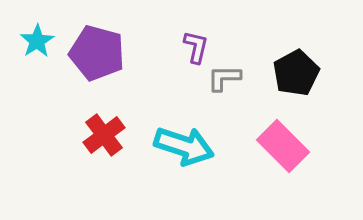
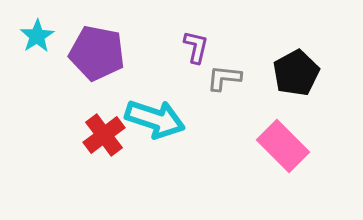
cyan star: moved 5 px up
purple pentagon: rotated 4 degrees counterclockwise
gray L-shape: rotated 6 degrees clockwise
cyan arrow: moved 29 px left, 27 px up
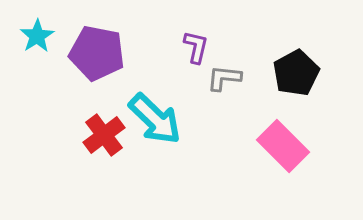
cyan arrow: rotated 26 degrees clockwise
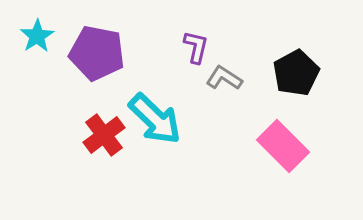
gray L-shape: rotated 27 degrees clockwise
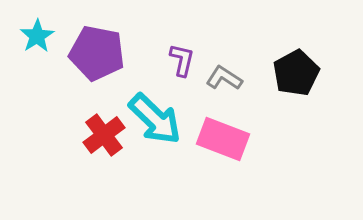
purple L-shape: moved 14 px left, 13 px down
pink rectangle: moved 60 px left, 7 px up; rotated 24 degrees counterclockwise
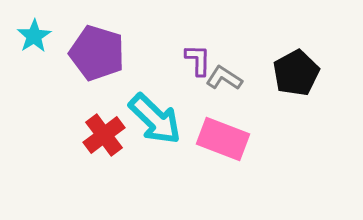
cyan star: moved 3 px left
purple pentagon: rotated 6 degrees clockwise
purple L-shape: moved 16 px right; rotated 12 degrees counterclockwise
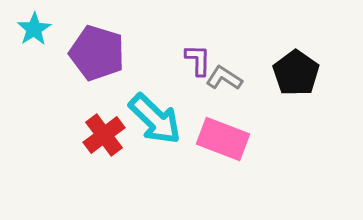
cyan star: moved 7 px up
black pentagon: rotated 9 degrees counterclockwise
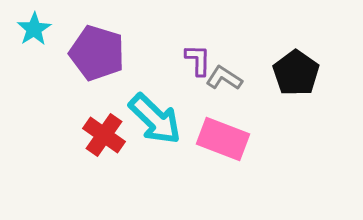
red cross: rotated 18 degrees counterclockwise
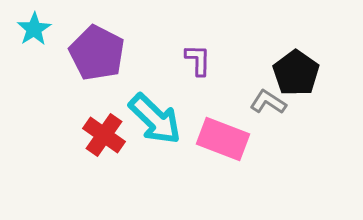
purple pentagon: rotated 10 degrees clockwise
gray L-shape: moved 44 px right, 24 px down
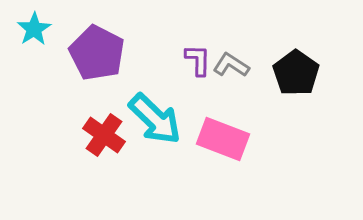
gray L-shape: moved 37 px left, 37 px up
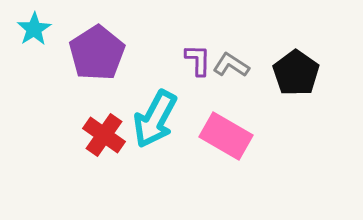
purple pentagon: rotated 12 degrees clockwise
cyan arrow: rotated 74 degrees clockwise
pink rectangle: moved 3 px right, 3 px up; rotated 9 degrees clockwise
